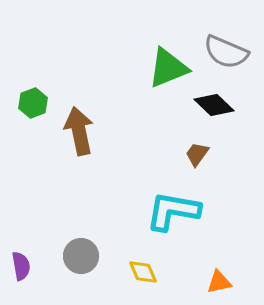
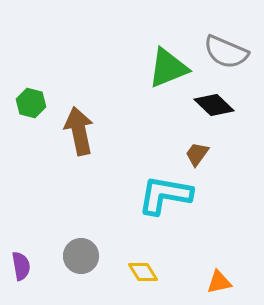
green hexagon: moved 2 px left; rotated 24 degrees counterclockwise
cyan L-shape: moved 8 px left, 16 px up
yellow diamond: rotated 8 degrees counterclockwise
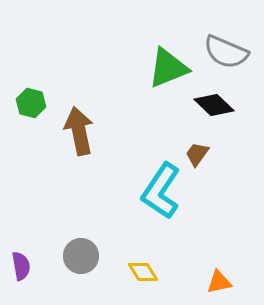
cyan L-shape: moved 4 px left, 4 px up; rotated 66 degrees counterclockwise
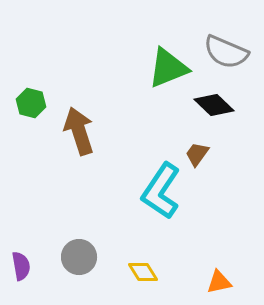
brown arrow: rotated 6 degrees counterclockwise
gray circle: moved 2 px left, 1 px down
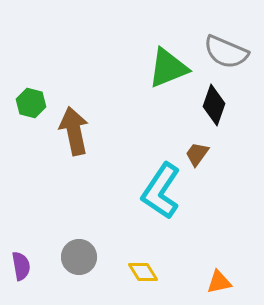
black diamond: rotated 66 degrees clockwise
brown arrow: moved 5 px left; rotated 6 degrees clockwise
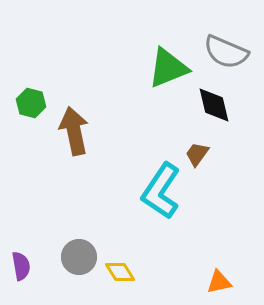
black diamond: rotated 33 degrees counterclockwise
yellow diamond: moved 23 px left
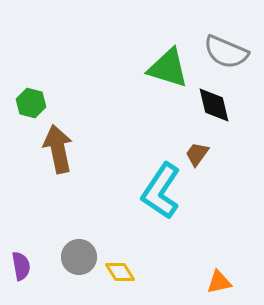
green triangle: rotated 39 degrees clockwise
brown arrow: moved 16 px left, 18 px down
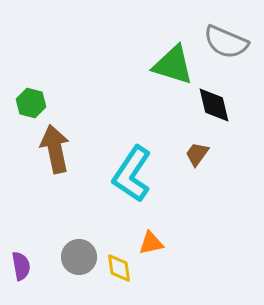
gray semicircle: moved 10 px up
green triangle: moved 5 px right, 3 px up
brown arrow: moved 3 px left
cyan L-shape: moved 29 px left, 17 px up
yellow diamond: moved 1 px left, 4 px up; rotated 24 degrees clockwise
orange triangle: moved 68 px left, 39 px up
